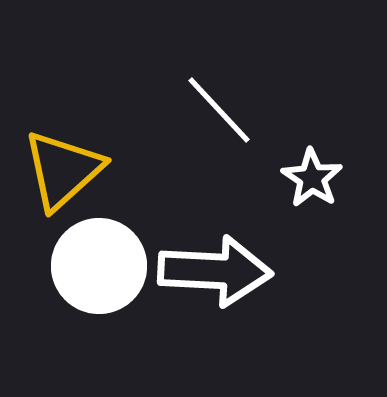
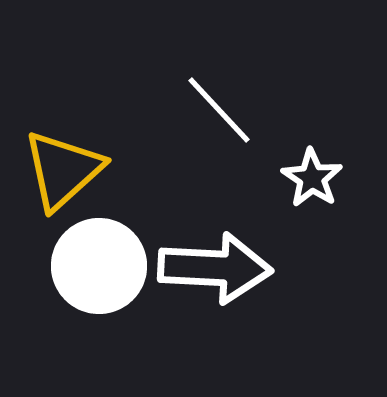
white arrow: moved 3 px up
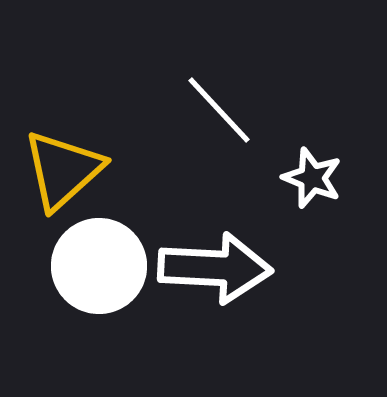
white star: rotated 12 degrees counterclockwise
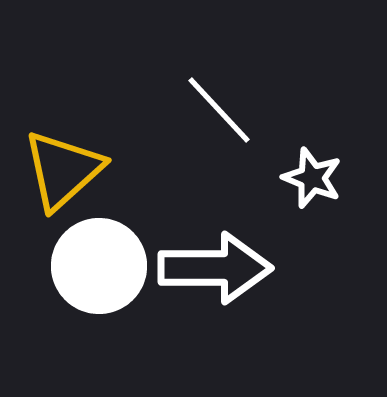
white arrow: rotated 3 degrees counterclockwise
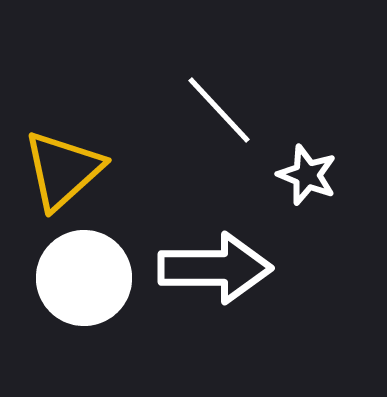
white star: moved 5 px left, 3 px up
white circle: moved 15 px left, 12 px down
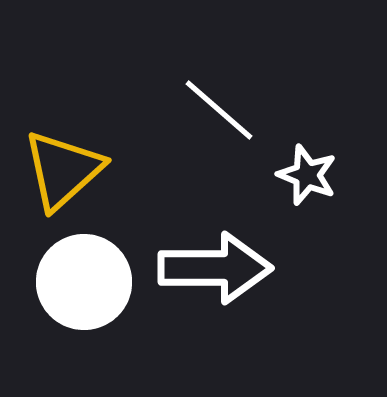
white line: rotated 6 degrees counterclockwise
white circle: moved 4 px down
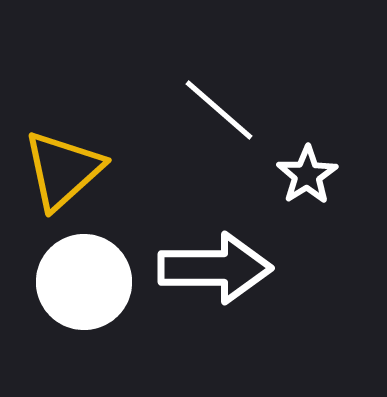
white star: rotated 18 degrees clockwise
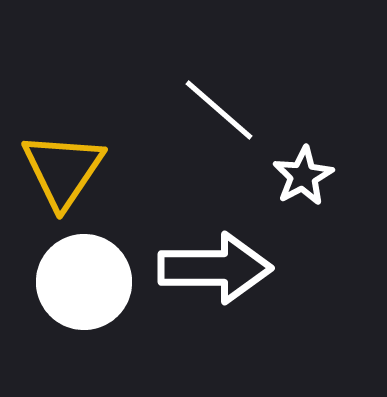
yellow triangle: rotated 14 degrees counterclockwise
white star: moved 4 px left, 1 px down; rotated 4 degrees clockwise
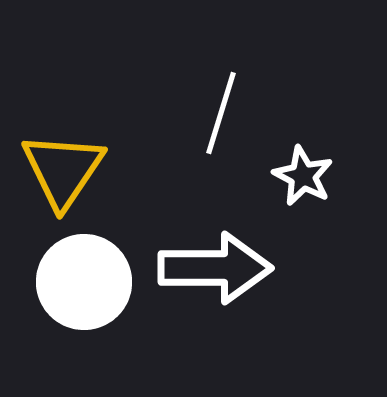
white line: moved 2 px right, 3 px down; rotated 66 degrees clockwise
white star: rotated 16 degrees counterclockwise
